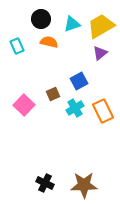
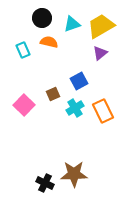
black circle: moved 1 px right, 1 px up
cyan rectangle: moved 6 px right, 4 px down
brown star: moved 10 px left, 11 px up
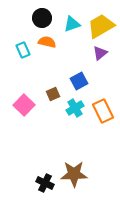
orange semicircle: moved 2 px left
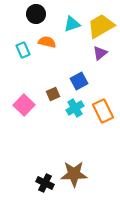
black circle: moved 6 px left, 4 px up
